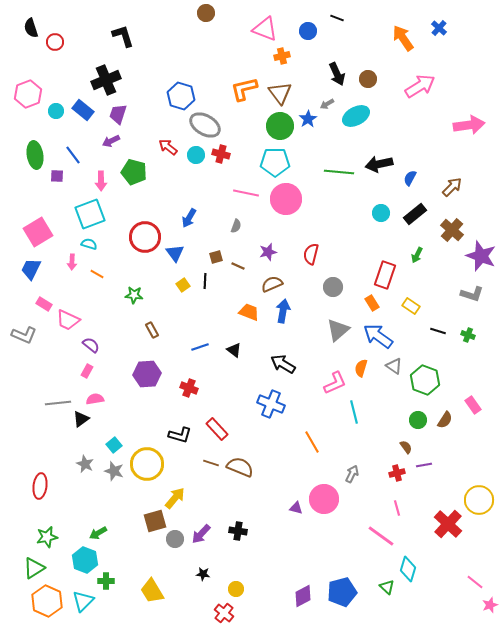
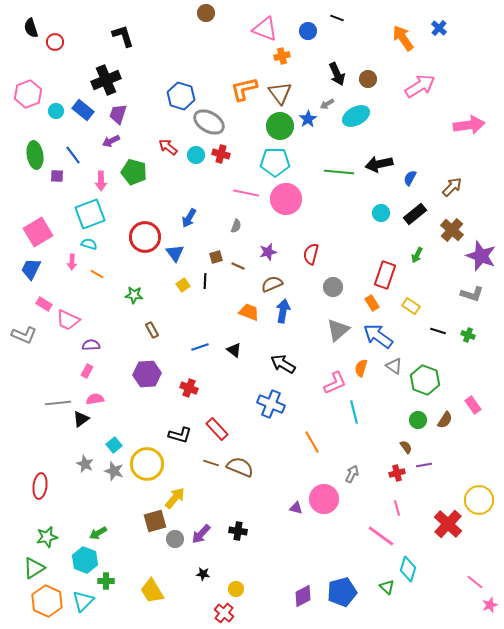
gray ellipse at (205, 125): moved 4 px right, 3 px up
purple semicircle at (91, 345): rotated 42 degrees counterclockwise
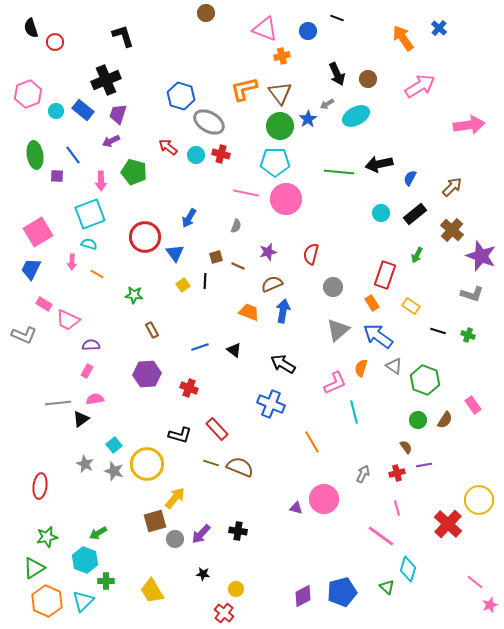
gray arrow at (352, 474): moved 11 px right
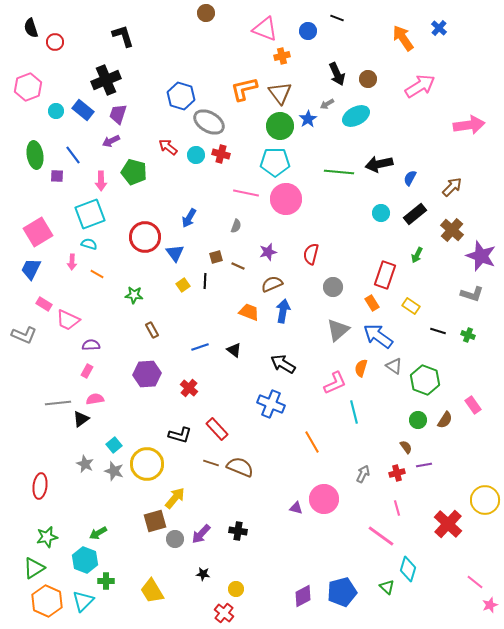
pink hexagon at (28, 94): moved 7 px up
red cross at (189, 388): rotated 18 degrees clockwise
yellow circle at (479, 500): moved 6 px right
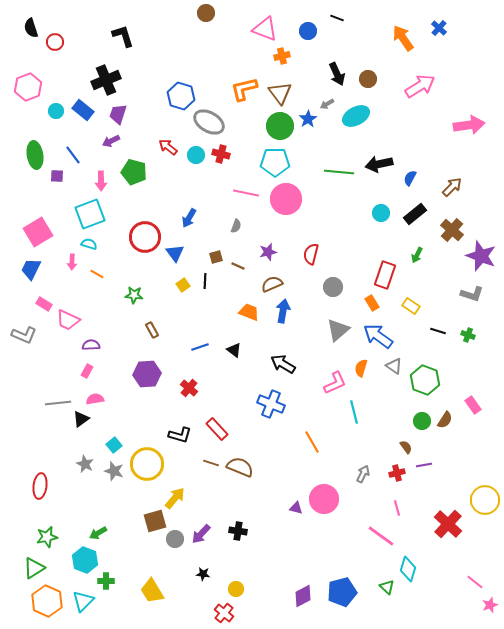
green circle at (418, 420): moved 4 px right, 1 px down
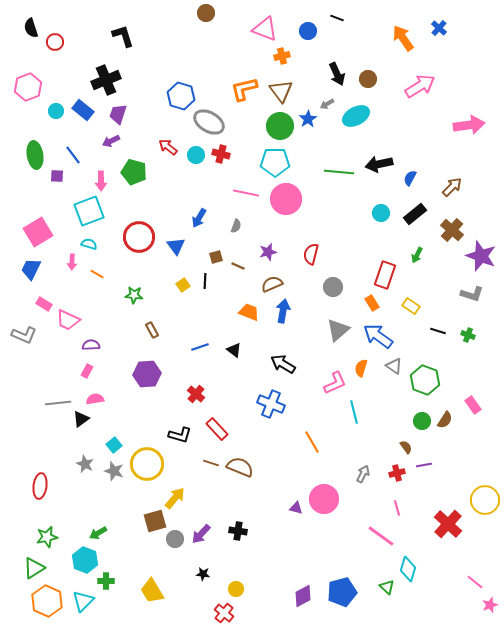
brown triangle at (280, 93): moved 1 px right, 2 px up
cyan square at (90, 214): moved 1 px left, 3 px up
blue arrow at (189, 218): moved 10 px right
red circle at (145, 237): moved 6 px left
blue triangle at (175, 253): moved 1 px right, 7 px up
red cross at (189, 388): moved 7 px right, 6 px down
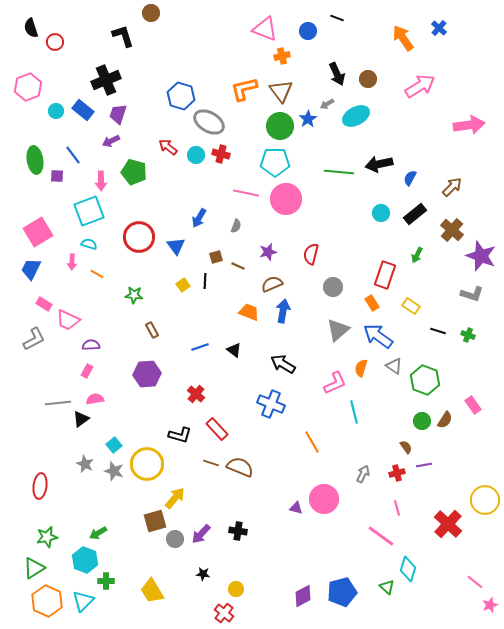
brown circle at (206, 13): moved 55 px left
green ellipse at (35, 155): moved 5 px down
gray L-shape at (24, 335): moved 10 px right, 4 px down; rotated 50 degrees counterclockwise
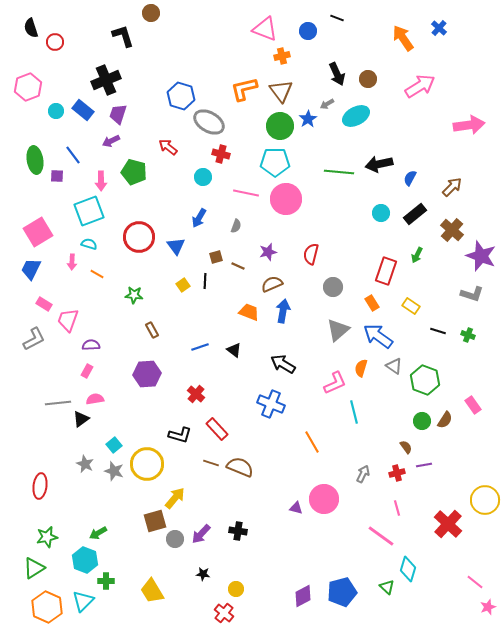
cyan circle at (196, 155): moved 7 px right, 22 px down
red rectangle at (385, 275): moved 1 px right, 4 px up
pink trapezoid at (68, 320): rotated 85 degrees clockwise
orange hexagon at (47, 601): moved 6 px down
pink star at (490, 605): moved 2 px left, 2 px down
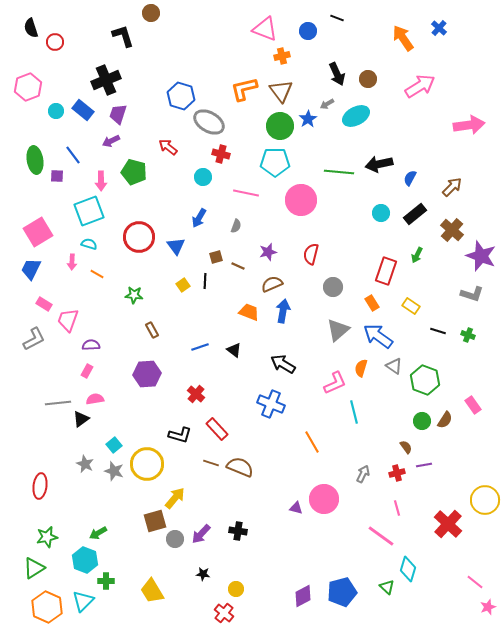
pink circle at (286, 199): moved 15 px right, 1 px down
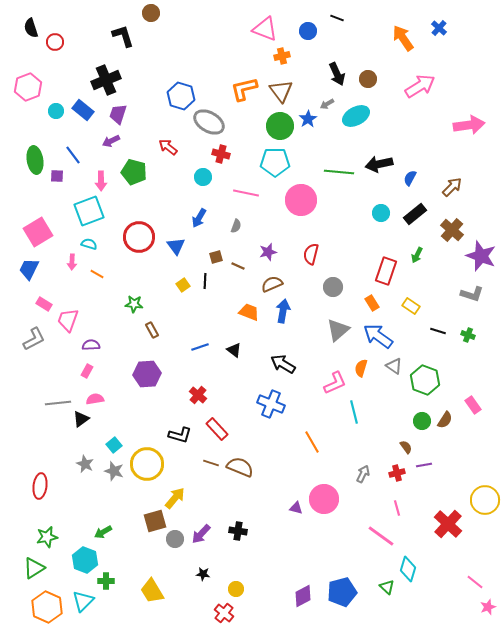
blue trapezoid at (31, 269): moved 2 px left
green star at (134, 295): moved 9 px down
red cross at (196, 394): moved 2 px right, 1 px down
green arrow at (98, 533): moved 5 px right, 1 px up
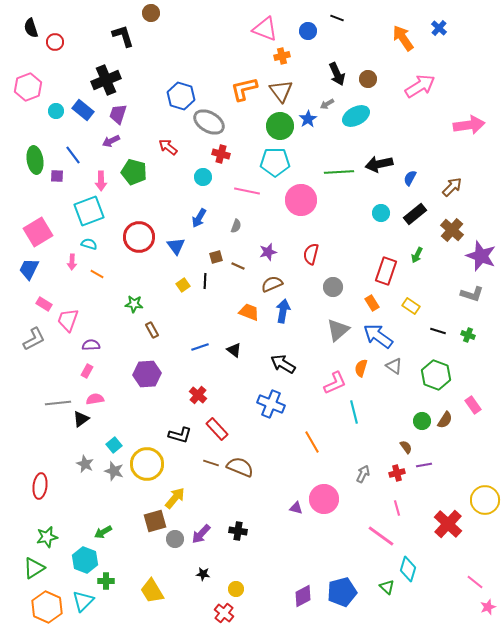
green line at (339, 172): rotated 8 degrees counterclockwise
pink line at (246, 193): moved 1 px right, 2 px up
green hexagon at (425, 380): moved 11 px right, 5 px up
